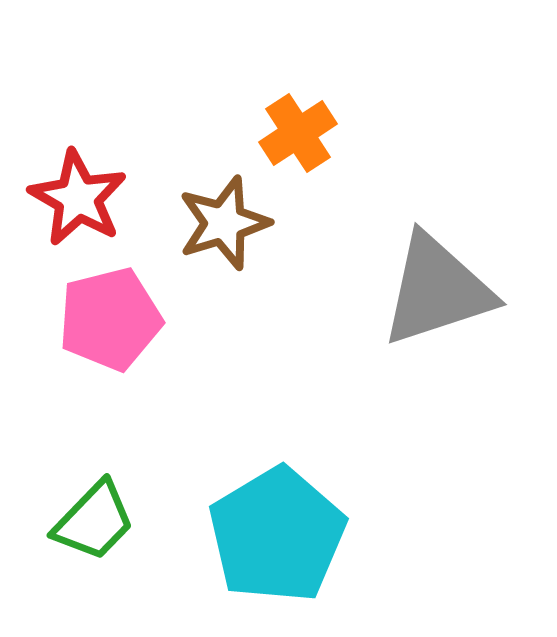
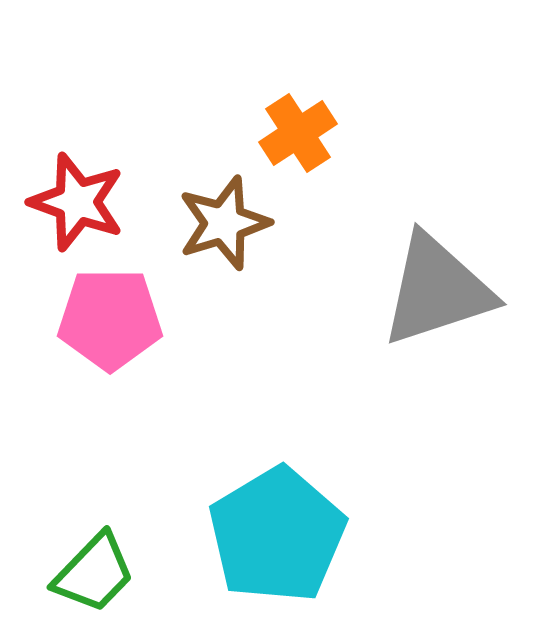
red star: moved 1 px left, 4 px down; rotated 10 degrees counterclockwise
pink pentagon: rotated 14 degrees clockwise
green trapezoid: moved 52 px down
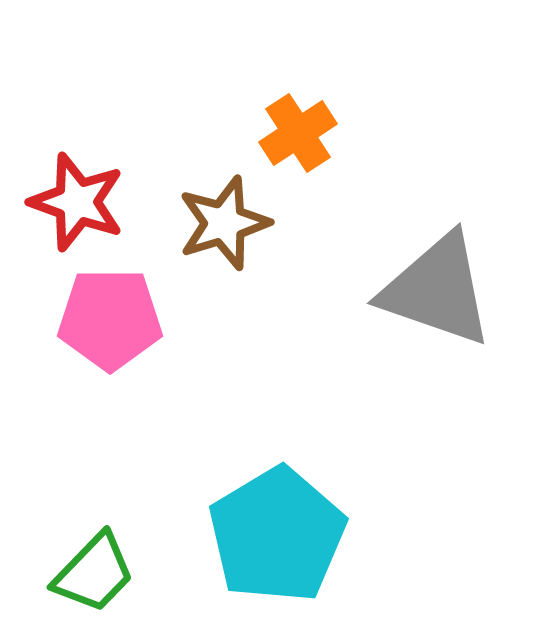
gray triangle: rotated 37 degrees clockwise
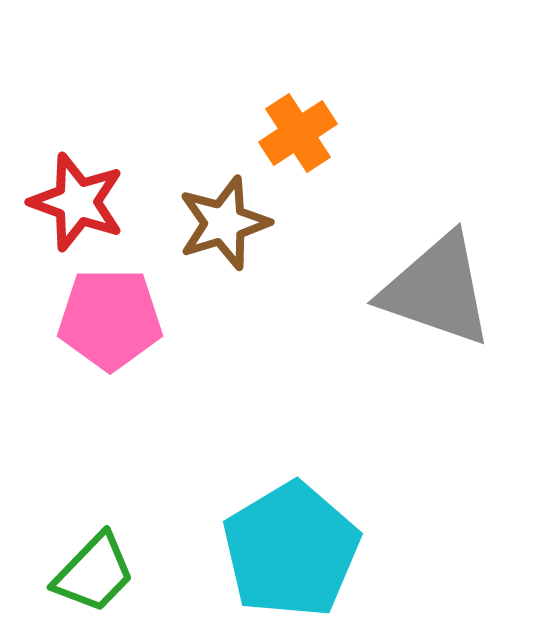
cyan pentagon: moved 14 px right, 15 px down
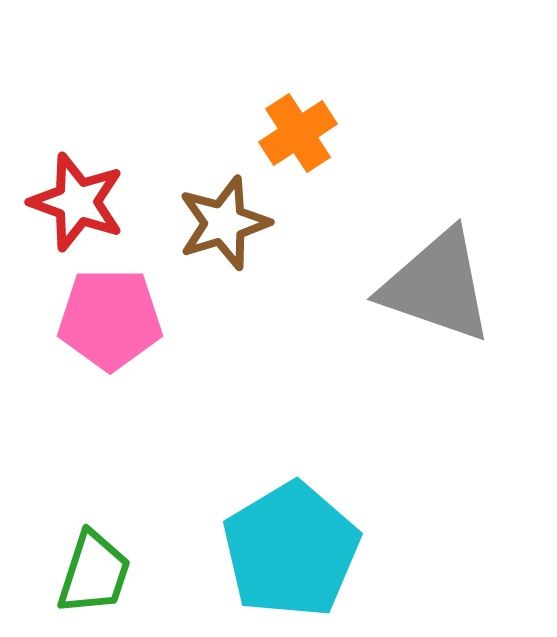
gray triangle: moved 4 px up
green trapezoid: rotated 26 degrees counterclockwise
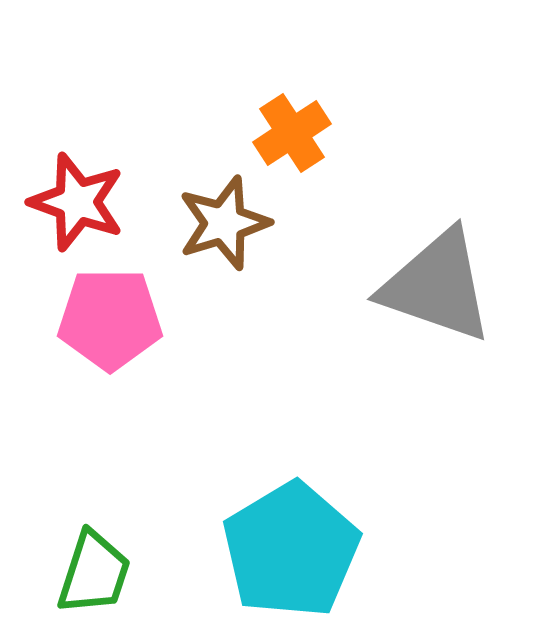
orange cross: moved 6 px left
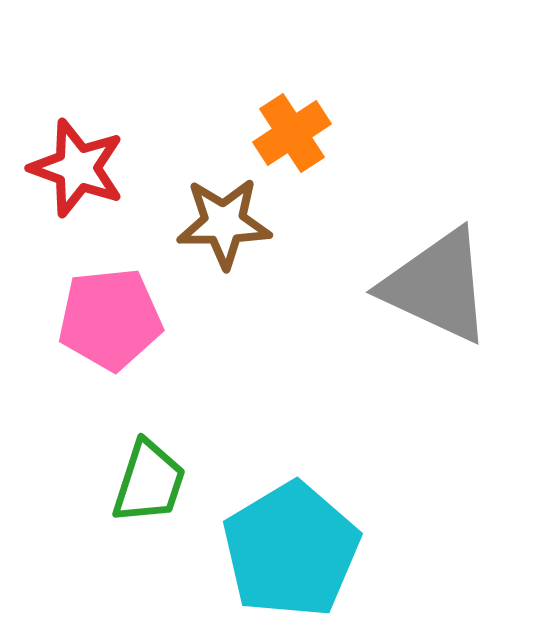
red star: moved 34 px up
brown star: rotated 16 degrees clockwise
gray triangle: rotated 6 degrees clockwise
pink pentagon: rotated 6 degrees counterclockwise
green trapezoid: moved 55 px right, 91 px up
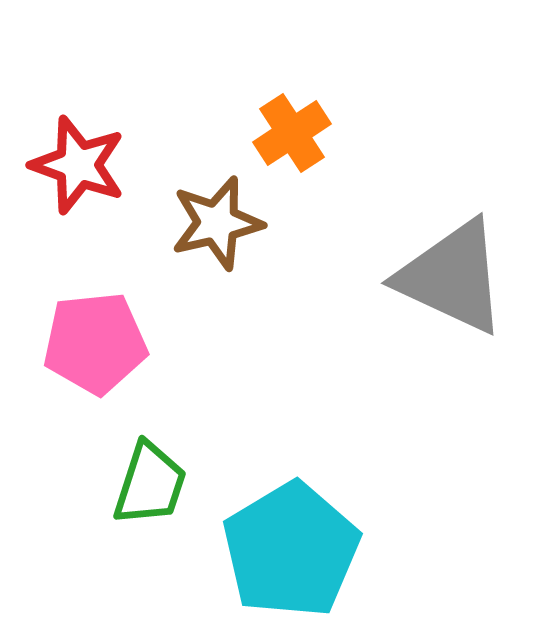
red star: moved 1 px right, 3 px up
brown star: moved 7 px left; rotated 12 degrees counterclockwise
gray triangle: moved 15 px right, 9 px up
pink pentagon: moved 15 px left, 24 px down
green trapezoid: moved 1 px right, 2 px down
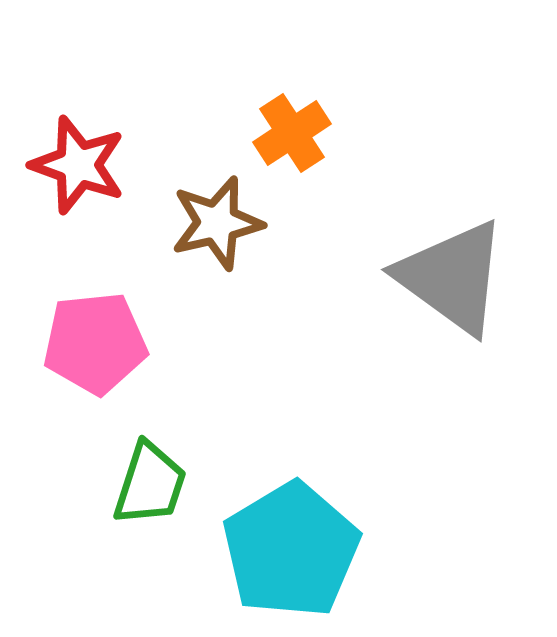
gray triangle: rotated 11 degrees clockwise
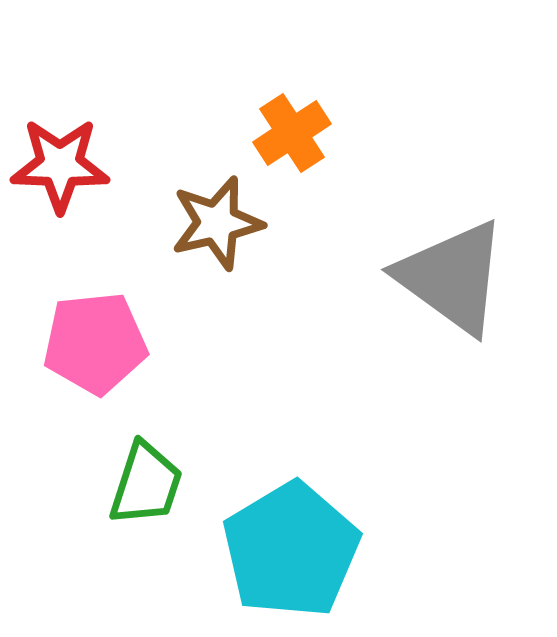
red star: moved 18 px left; rotated 18 degrees counterclockwise
green trapezoid: moved 4 px left
